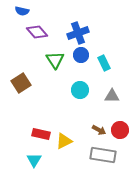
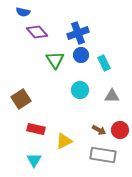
blue semicircle: moved 1 px right, 1 px down
brown square: moved 16 px down
red rectangle: moved 5 px left, 5 px up
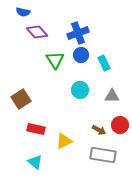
red circle: moved 5 px up
cyan triangle: moved 1 px right, 2 px down; rotated 21 degrees counterclockwise
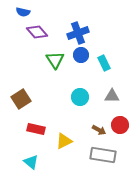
cyan circle: moved 7 px down
cyan triangle: moved 4 px left
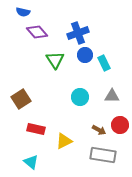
blue circle: moved 4 px right
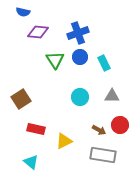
purple diamond: moved 1 px right; rotated 45 degrees counterclockwise
blue circle: moved 5 px left, 2 px down
